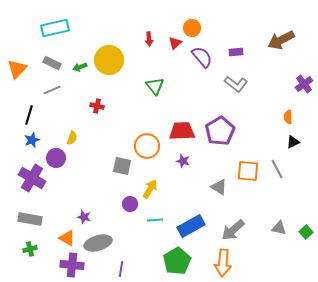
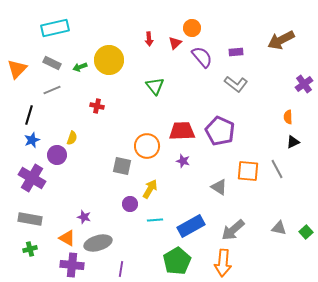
purple pentagon at (220, 131): rotated 16 degrees counterclockwise
purple circle at (56, 158): moved 1 px right, 3 px up
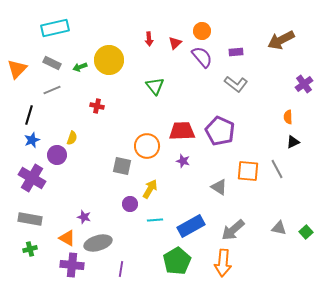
orange circle at (192, 28): moved 10 px right, 3 px down
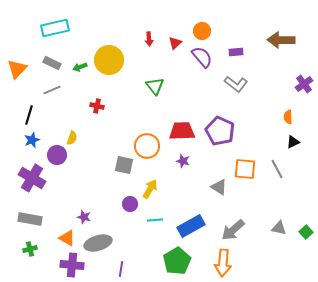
brown arrow at (281, 40): rotated 28 degrees clockwise
gray square at (122, 166): moved 2 px right, 1 px up
orange square at (248, 171): moved 3 px left, 2 px up
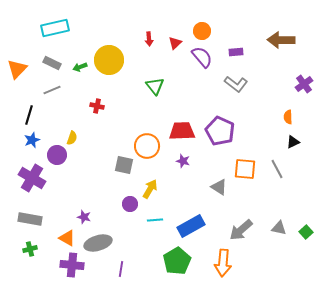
gray arrow at (233, 230): moved 8 px right
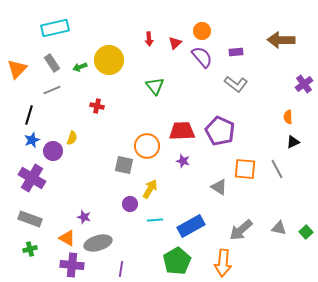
gray rectangle at (52, 63): rotated 30 degrees clockwise
purple circle at (57, 155): moved 4 px left, 4 px up
gray rectangle at (30, 219): rotated 10 degrees clockwise
